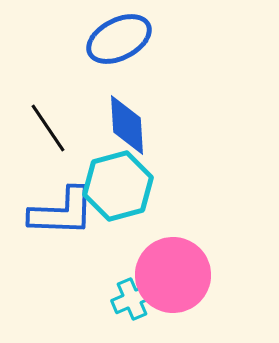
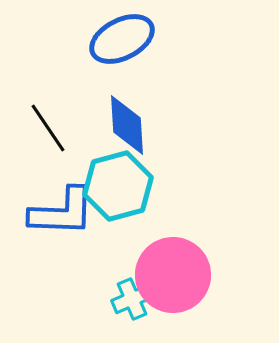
blue ellipse: moved 3 px right
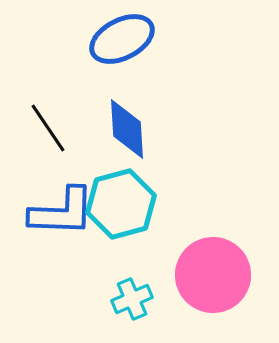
blue diamond: moved 4 px down
cyan hexagon: moved 3 px right, 18 px down
pink circle: moved 40 px right
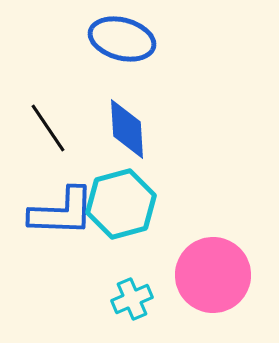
blue ellipse: rotated 42 degrees clockwise
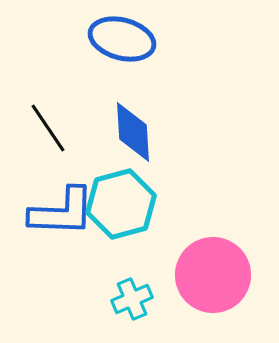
blue diamond: moved 6 px right, 3 px down
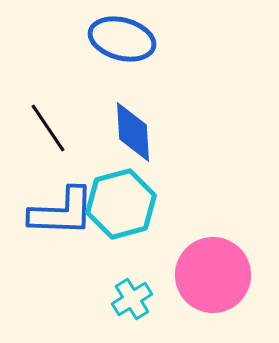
cyan cross: rotated 9 degrees counterclockwise
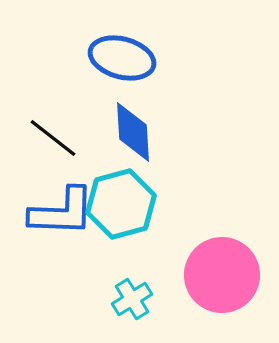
blue ellipse: moved 19 px down
black line: moved 5 px right, 10 px down; rotated 18 degrees counterclockwise
pink circle: moved 9 px right
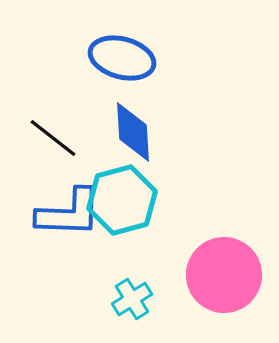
cyan hexagon: moved 1 px right, 4 px up
blue L-shape: moved 7 px right, 1 px down
pink circle: moved 2 px right
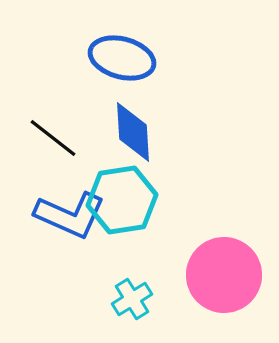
cyan hexagon: rotated 6 degrees clockwise
blue L-shape: moved 1 px right, 2 px down; rotated 22 degrees clockwise
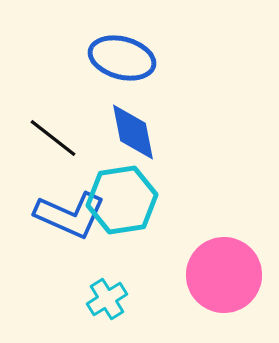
blue diamond: rotated 8 degrees counterclockwise
cyan cross: moved 25 px left
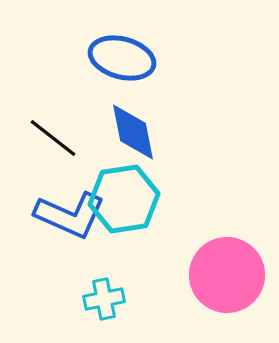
cyan hexagon: moved 2 px right, 1 px up
pink circle: moved 3 px right
cyan cross: moved 3 px left; rotated 21 degrees clockwise
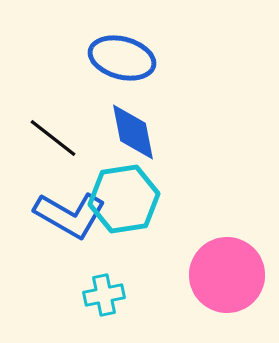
blue L-shape: rotated 6 degrees clockwise
cyan cross: moved 4 px up
